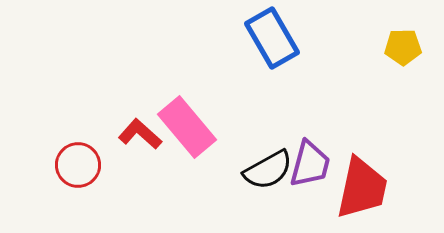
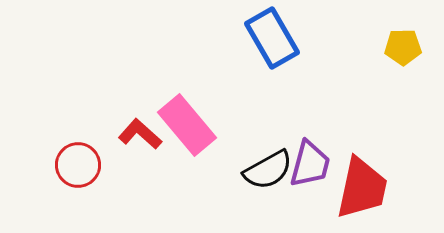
pink rectangle: moved 2 px up
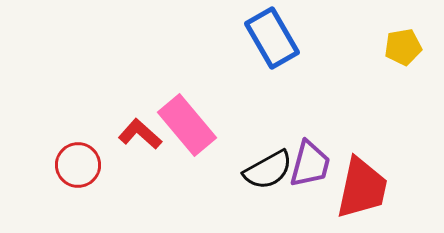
yellow pentagon: rotated 9 degrees counterclockwise
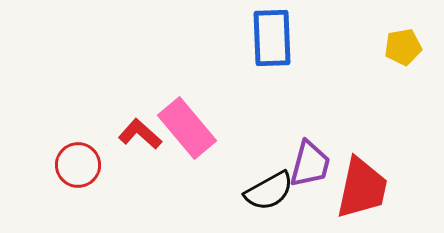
blue rectangle: rotated 28 degrees clockwise
pink rectangle: moved 3 px down
black semicircle: moved 1 px right, 21 px down
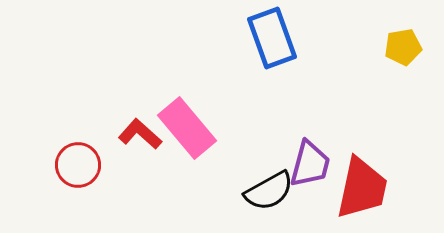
blue rectangle: rotated 18 degrees counterclockwise
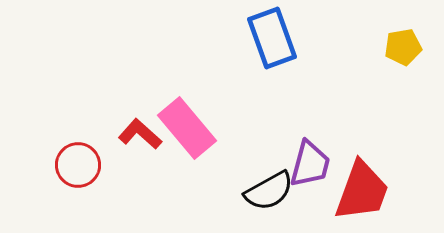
red trapezoid: moved 3 px down; rotated 8 degrees clockwise
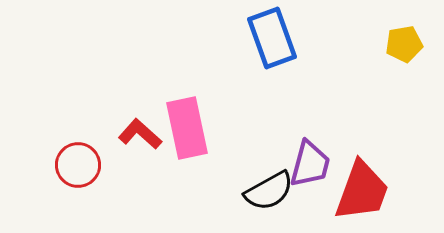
yellow pentagon: moved 1 px right, 3 px up
pink rectangle: rotated 28 degrees clockwise
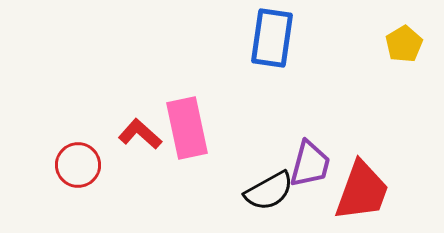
blue rectangle: rotated 28 degrees clockwise
yellow pentagon: rotated 21 degrees counterclockwise
